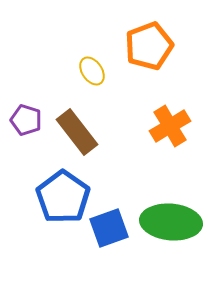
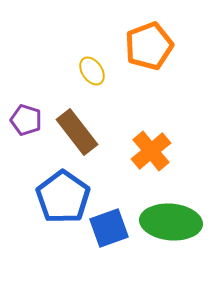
orange cross: moved 19 px left, 25 px down; rotated 9 degrees counterclockwise
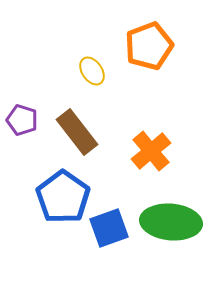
purple pentagon: moved 4 px left
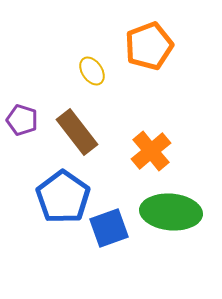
green ellipse: moved 10 px up
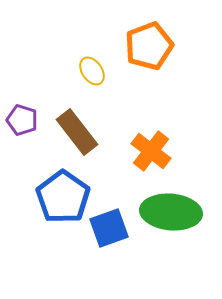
orange cross: rotated 12 degrees counterclockwise
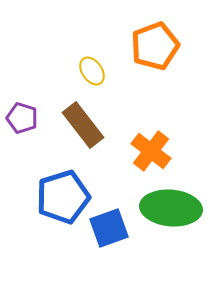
orange pentagon: moved 6 px right
purple pentagon: moved 2 px up
brown rectangle: moved 6 px right, 7 px up
blue pentagon: rotated 20 degrees clockwise
green ellipse: moved 4 px up
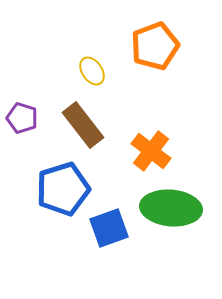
blue pentagon: moved 8 px up
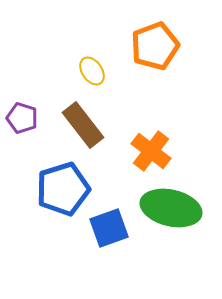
green ellipse: rotated 8 degrees clockwise
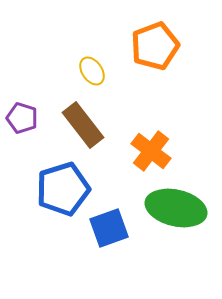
green ellipse: moved 5 px right
